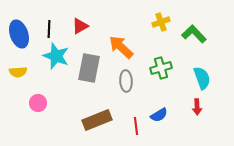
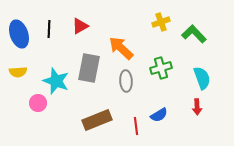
orange arrow: moved 1 px down
cyan star: moved 25 px down
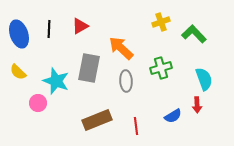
yellow semicircle: rotated 48 degrees clockwise
cyan semicircle: moved 2 px right, 1 px down
red arrow: moved 2 px up
blue semicircle: moved 14 px right, 1 px down
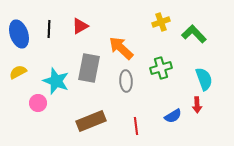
yellow semicircle: rotated 108 degrees clockwise
brown rectangle: moved 6 px left, 1 px down
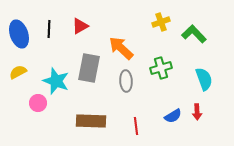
red arrow: moved 7 px down
brown rectangle: rotated 24 degrees clockwise
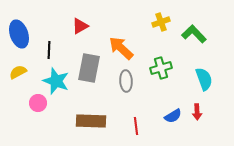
black line: moved 21 px down
